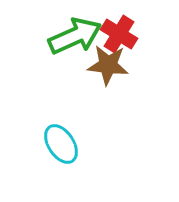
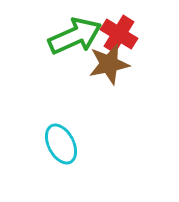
brown star: moved 1 px right, 1 px up; rotated 18 degrees counterclockwise
cyan ellipse: rotated 6 degrees clockwise
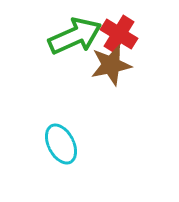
brown star: moved 2 px right, 1 px down
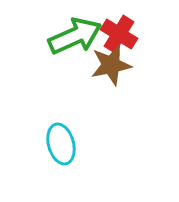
cyan ellipse: rotated 12 degrees clockwise
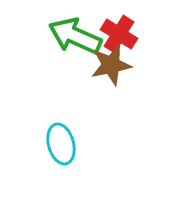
green arrow: rotated 132 degrees counterclockwise
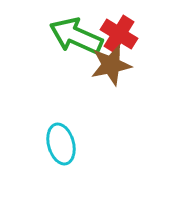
green arrow: moved 1 px right
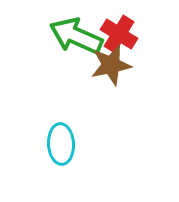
cyan ellipse: rotated 12 degrees clockwise
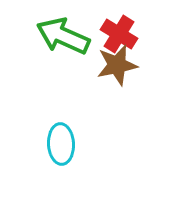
green arrow: moved 13 px left
brown star: moved 6 px right
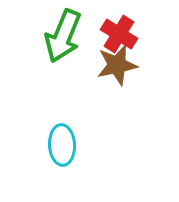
green arrow: rotated 92 degrees counterclockwise
cyan ellipse: moved 1 px right, 1 px down
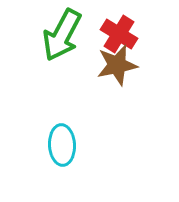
green arrow: moved 1 px left, 1 px up; rotated 6 degrees clockwise
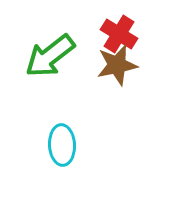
green arrow: moved 12 px left, 21 px down; rotated 24 degrees clockwise
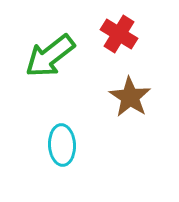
brown star: moved 13 px right, 32 px down; rotated 27 degrees counterclockwise
